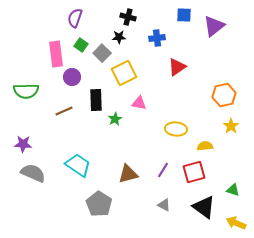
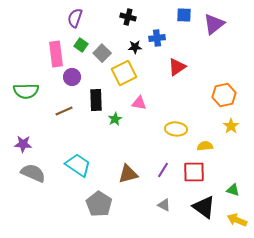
purple triangle: moved 2 px up
black star: moved 16 px right, 10 px down
red square: rotated 15 degrees clockwise
yellow arrow: moved 1 px right, 3 px up
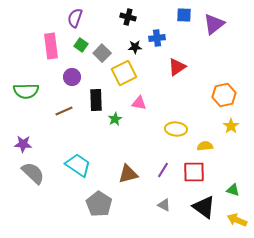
pink rectangle: moved 5 px left, 8 px up
gray semicircle: rotated 20 degrees clockwise
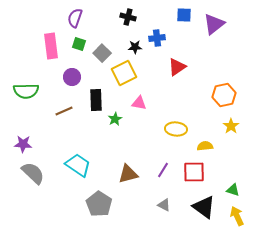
green square: moved 2 px left, 1 px up; rotated 16 degrees counterclockwise
yellow arrow: moved 4 px up; rotated 42 degrees clockwise
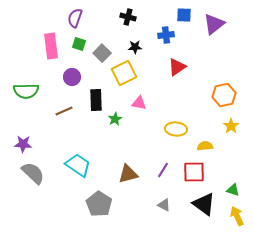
blue cross: moved 9 px right, 3 px up
black triangle: moved 3 px up
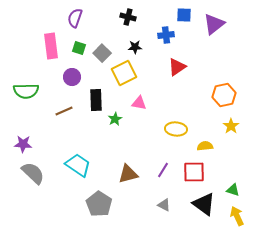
green square: moved 4 px down
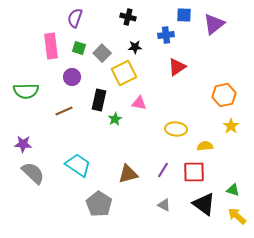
black rectangle: moved 3 px right; rotated 15 degrees clockwise
yellow arrow: rotated 24 degrees counterclockwise
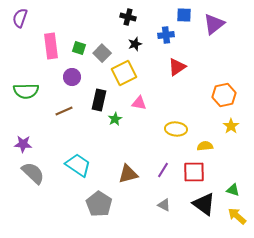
purple semicircle: moved 55 px left
black star: moved 3 px up; rotated 16 degrees counterclockwise
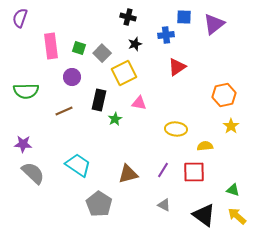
blue square: moved 2 px down
black triangle: moved 11 px down
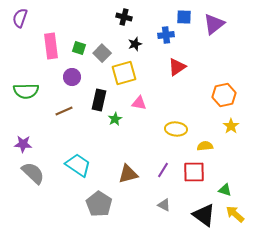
black cross: moved 4 px left
yellow square: rotated 10 degrees clockwise
green triangle: moved 8 px left
yellow arrow: moved 2 px left, 2 px up
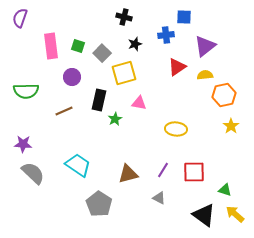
purple triangle: moved 9 px left, 22 px down
green square: moved 1 px left, 2 px up
yellow semicircle: moved 71 px up
gray triangle: moved 5 px left, 7 px up
